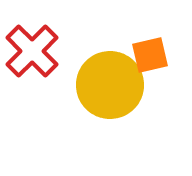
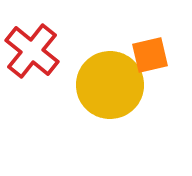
red cross: rotated 6 degrees counterclockwise
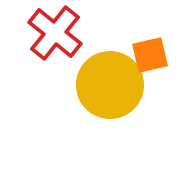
red cross: moved 23 px right, 18 px up
